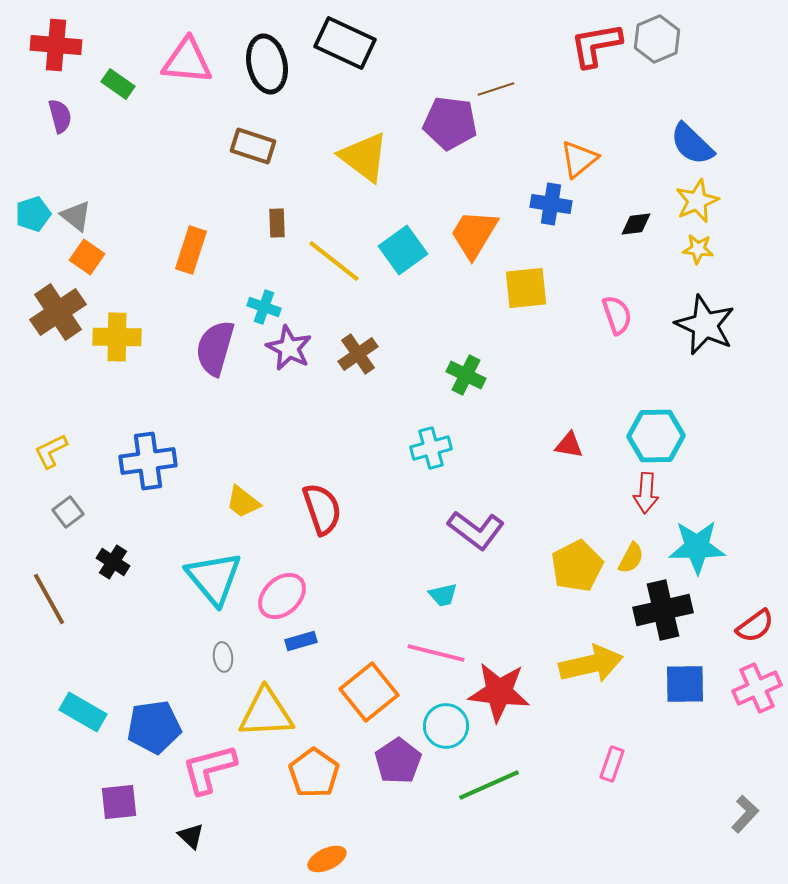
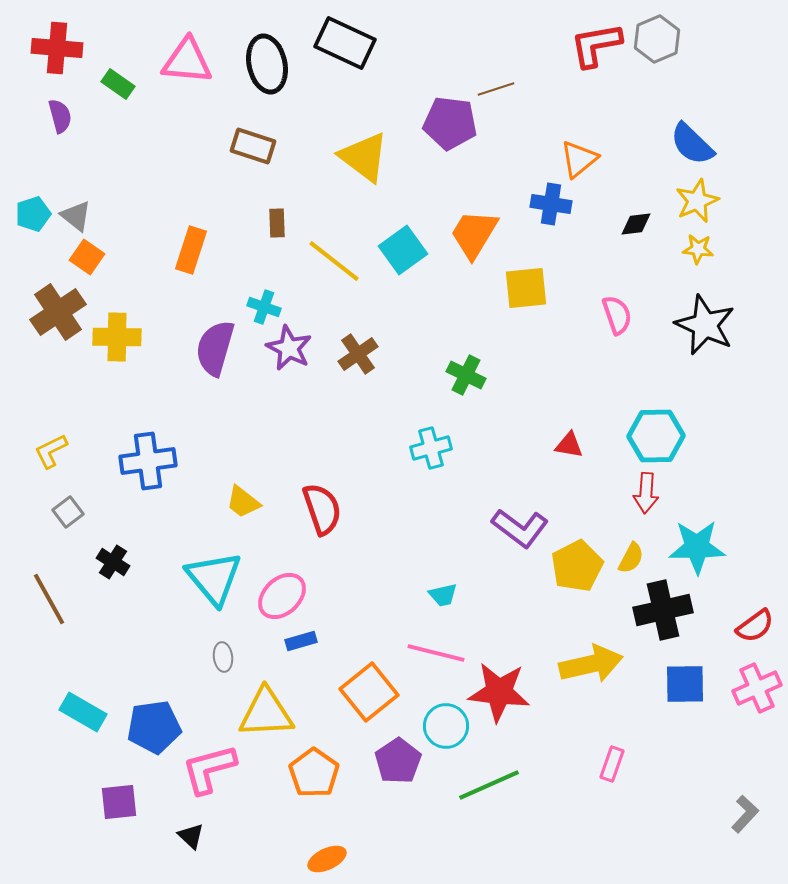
red cross at (56, 45): moved 1 px right, 3 px down
purple L-shape at (476, 530): moved 44 px right, 2 px up
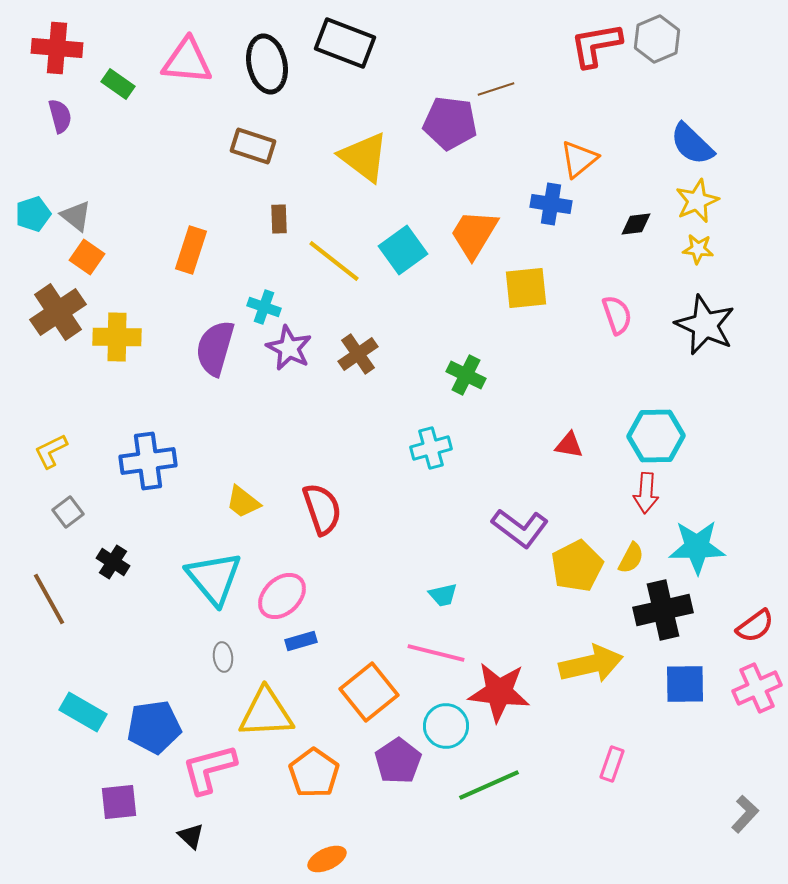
black rectangle at (345, 43): rotated 4 degrees counterclockwise
brown rectangle at (277, 223): moved 2 px right, 4 px up
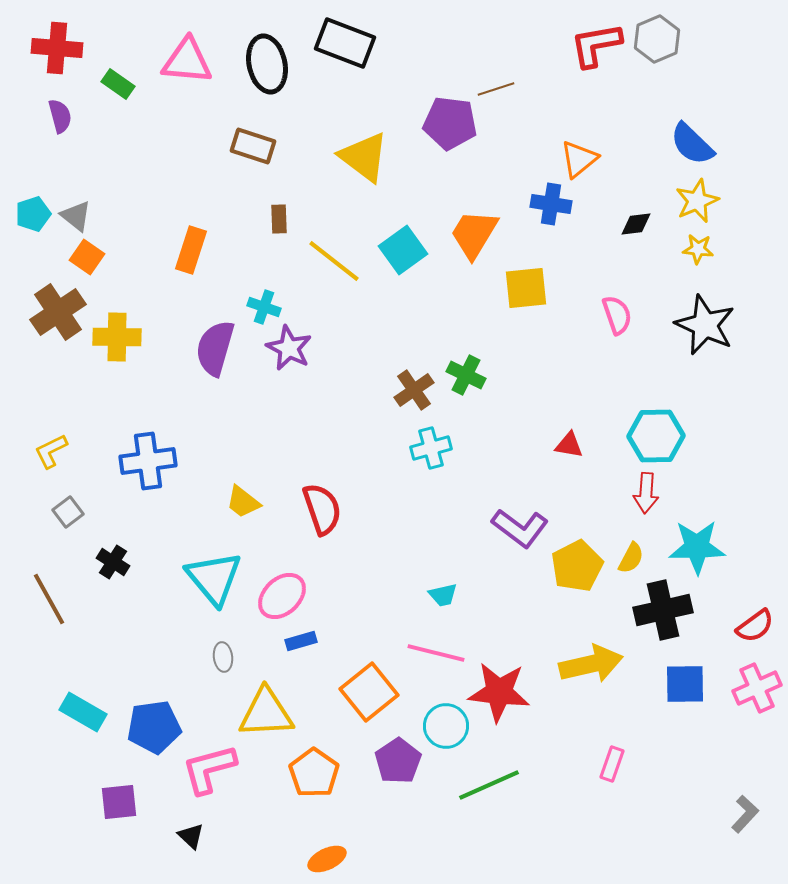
brown cross at (358, 354): moved 56 px right, 36 px down
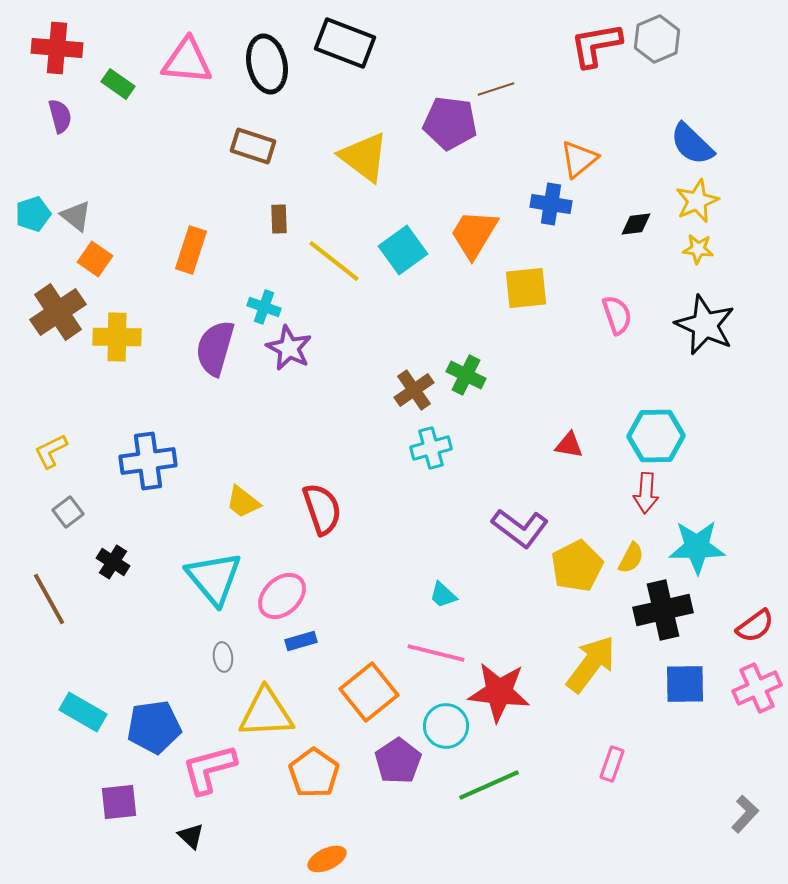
orange square at (87, 257): moved 8 px right, 2 px down
cyan trapezoid at (443, 595): rotated 56 degrees clockwise
yellow arrow at (591, 664): rotated 40 degrees counterclockwise
